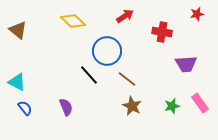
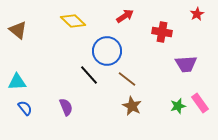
red star: rotated 16 degrees counterclockwise
cyan triangle: rotated 30 degrees counterclockwise
green star: moved 6 px right
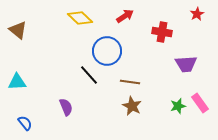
yellow diamond: moved 7 px right, 3 px up
brown line: moved 3 px right, 3 px down; rotated 30 degrees counterclockwise
blue semicircle: moved 15 px down
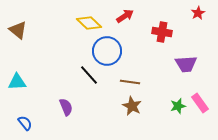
red star: moved 1 px right, 1 px up
yellow diamond: moved 9 px right, 5 px down
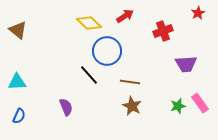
red cross: moved 1 px right, 1 px up; rotated 30 degrees counterclockwise
blue semicircle: moved 6 px left, 7 px up; rotated 63 degrees clockwise
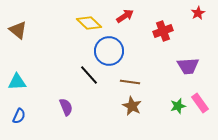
blue circle: moved 2 px right
purple trapezoid: moved 2 px right, 2 px down
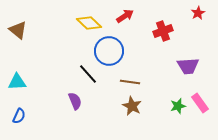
black line: moved 1 px left, 1 px up
purple semicircle: moved 9 px right, 6 px up
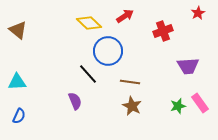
blue circle: moved 1 px left
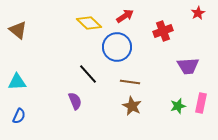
blue circle: moved 9 px right, 4 px up
pink rectangle: moved 1 px right; rotated 48 degrees clockwise
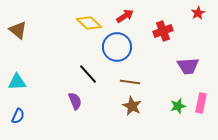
blue semicircle: moved 1 px left
